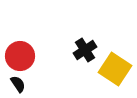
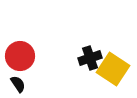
black cross: moved 5 px right, 8 px down; rotated 15 degrees clockwise
yellow square: moved 2 px left
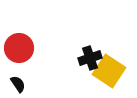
red circle: moved 1 px left, 8 px up
yellow square: moved 4 px left, 2 px down
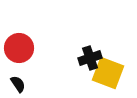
yellow square: moved 1 px left, 2 px down; rotated 12 degrees counterclockwise
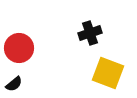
black cross: moved 25 px up
black semicircle: moved 4 px left; rotated 84 degrees clockwise
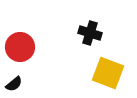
black cross: rotated 35 degrees clockwise
red circle: moved 1 px right, 1 px up
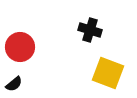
black cross: moved 3 px up
